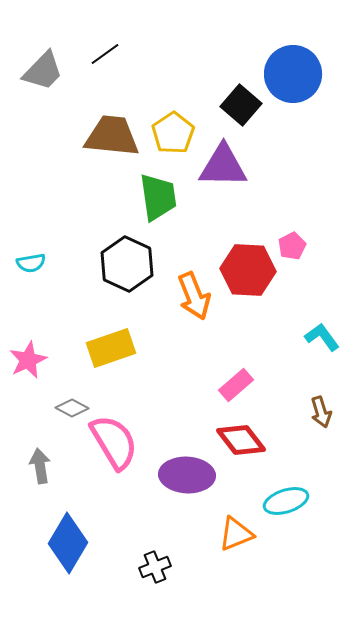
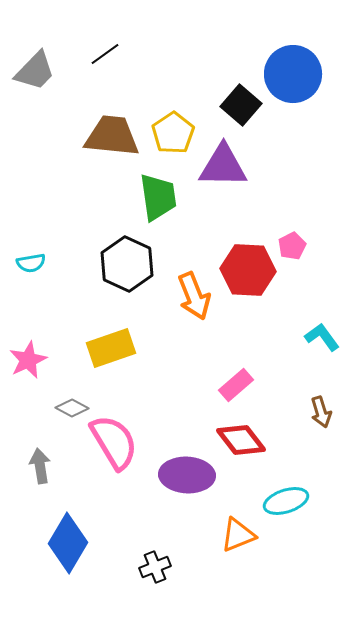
gray trapezoid: moved 8 px left
orange triangle: moved 2 px right, 1 px down
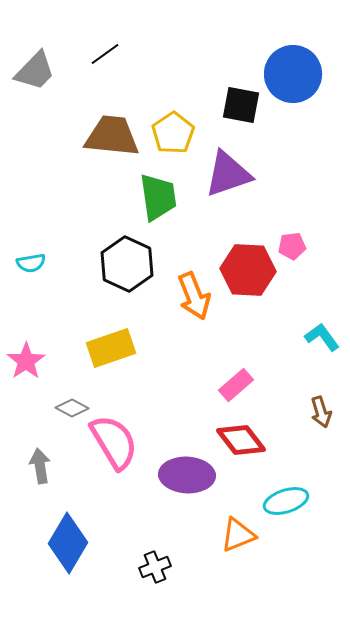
black square: rotated 30 degrees counterclockwise
purple triangle: moved 5 px right, 8 px down; rotated 20 degrees counterclockwise
pink pentagon: rotated 20 degrees clockwise
pink star: moved 2 px left, 1 px down; rotated 9 degrees counterclockwise
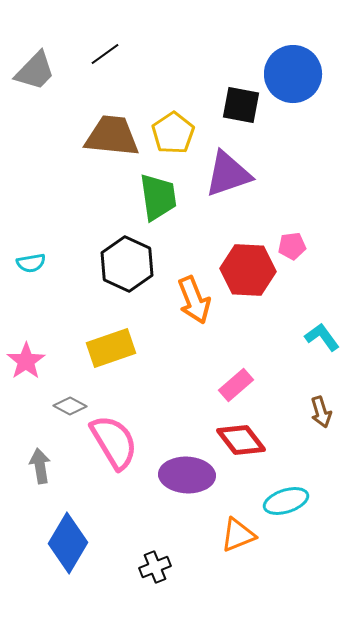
orange arrow: moved 4 px down
gray diamond: moved 2 px left, 2 px up
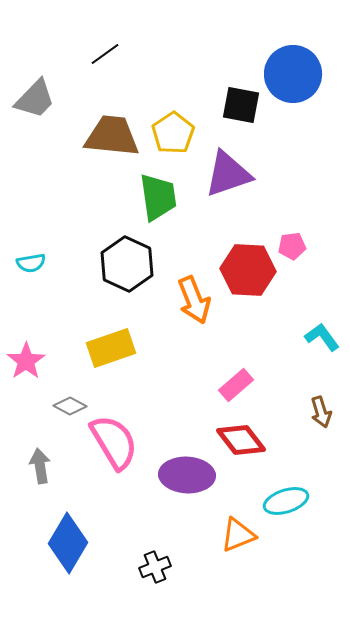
gray trapezoid: moved 28 px down
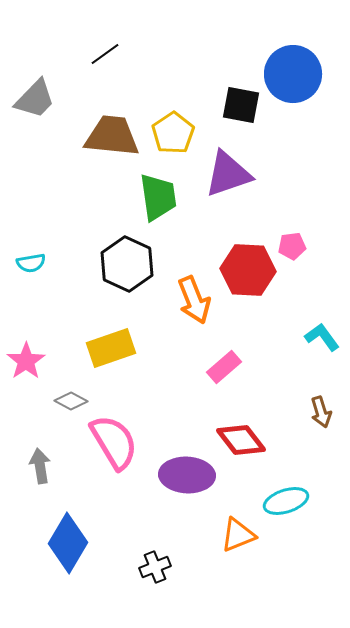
pink rectangle: moved 12 px left, 18 px up
gray diamond: moved 1 px right, 5 px up
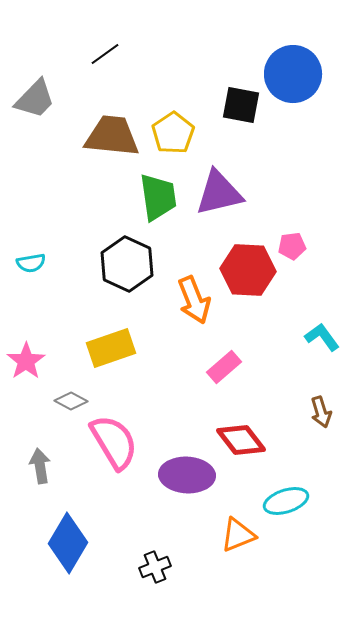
purple triangle: moved 9 px left, 19 px down; rotated 6 degrees clockwise
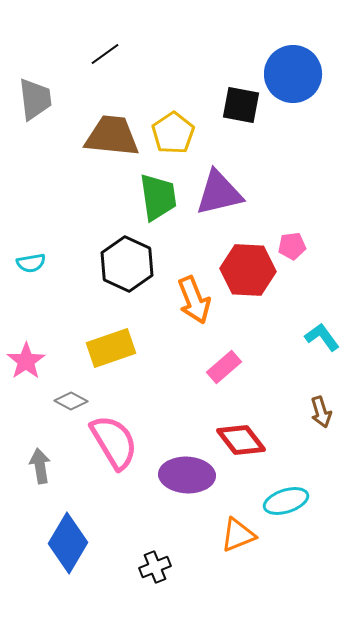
gray trapezoid: rotated 51 degrees counterclockwise
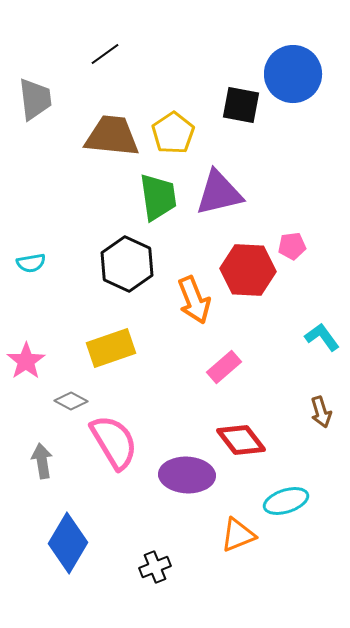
gray arrow: moved 2 px right, 5 px up
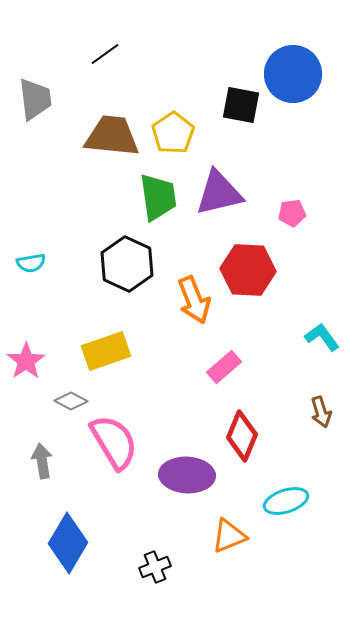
pink pentagon: moved 33 px up
yellow rectangle: moved 5 px left, 3 px down
red diamond: moved 1 px right, 4 px up; rotated 60 degrees clockwise
orange triangle: moved 9 px left, 1 px down
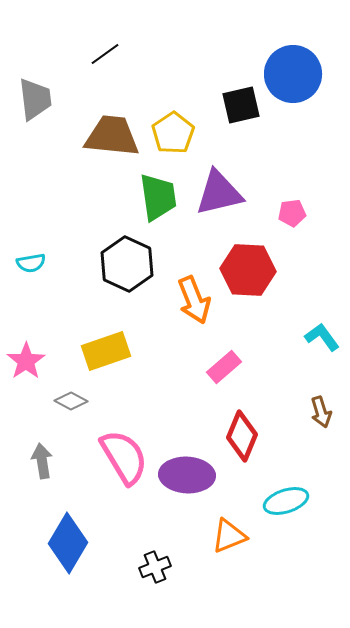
black square: rotated 24 degrees counterclockwise
pink semicircle: moved 10 px right, 15 px down
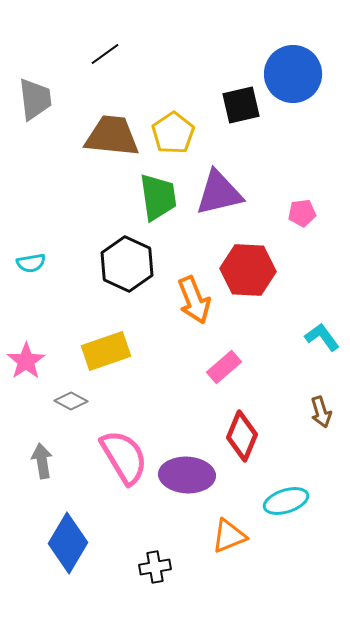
pink pentagon: moved 10 px right
black cross: rotated 12 degrees clockwise
